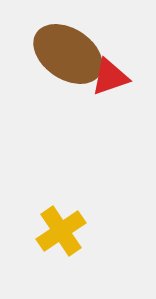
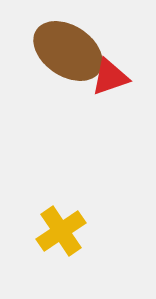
brown ellipse: moved 3 px up
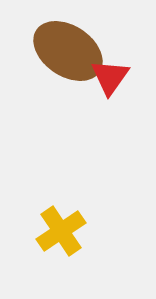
red triangle: rotated 36 degrees counterclockwise
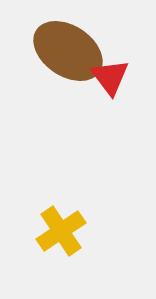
red triangle: rotated 12 degrees counterclockwise
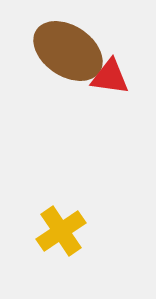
red triangle: rotated 45 degrees counterclockwise
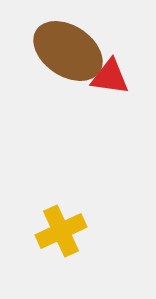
yellow cross: rotated 9 degrees clockwise
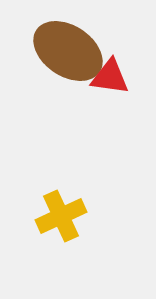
yellow cross: moved 15 px up
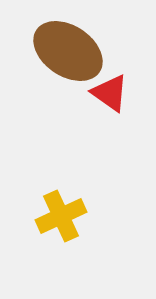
red triangle: moved 16 px down; rotated 27 degrees clockwise
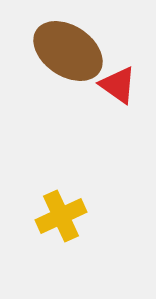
red triangle: moved 8 px right, 8 px up
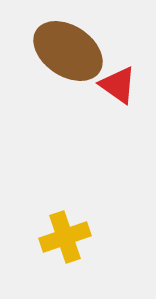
yellow cross: moved 4 px right, 21 px down; rotated 6 degrees clockwise
